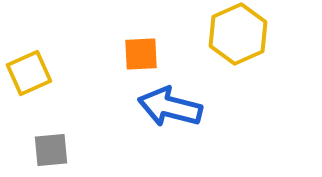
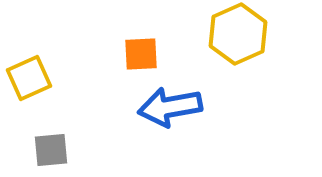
yellow square: moved 5 px down
blue arrow: rotated 24 degrees counterclockwise
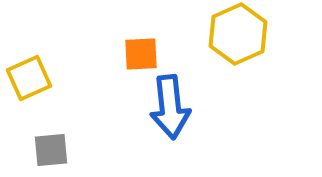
blue arrow: rotated 86 degrees counterclockwise
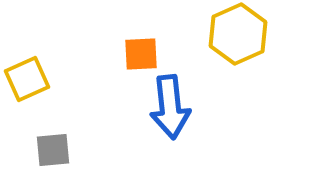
yellow square: moved 2 px left, 1 px down
gray square: moved 2 px right
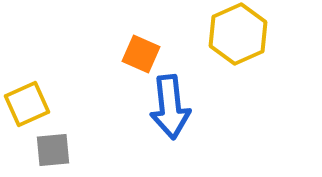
orange square: rotated 27 degrees clockwise
yellow square: moved 25 px down
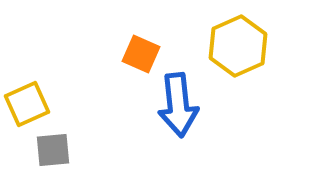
yellow hexagon: moved 12 px down
blue arrow: moved 8 px right, 2 px up
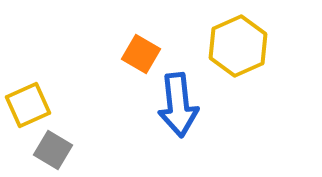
orange square: rotated 6 degrees clockwise
yellow square: moved 1 px right, 1 px down
gray square: rotated 36 degrees clockwise
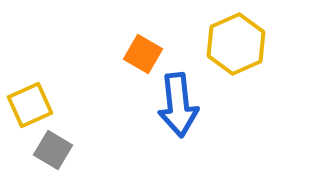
yellow hexagon: moved 2 px left, 2 px up
orange square: moved 2 px right
yellow square: moved 2 px right
